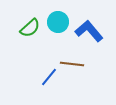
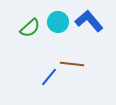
blue L-shape: moved 10 px up
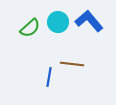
blue line: rotated 30 degrees counterclockwise
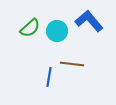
cyan circle: moved 1 px left, 9 px down
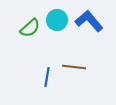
cyan circle: moved 11 px up
brown line: moved 2 px right, 3 px down
blue line: moved 2 px left
